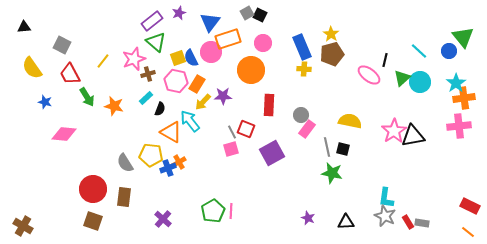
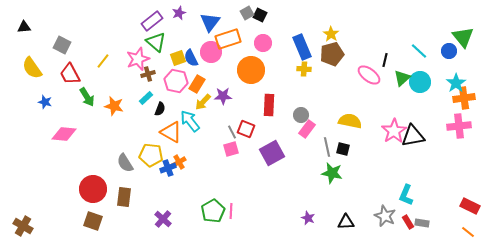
pink star at (134, 59): moved 4 px right
cyan L-shape at (386, 198): moved 20 px right, 3 px up; rotated 15 degrees clockwise
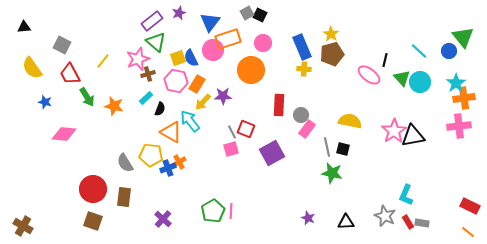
pink circle at (211, 52): moved 2 px right, 2 px up
green triangle at (402, 78): rotated 30 degrees counterclockwise
red rectangle at (269, 105): moved 10 px right
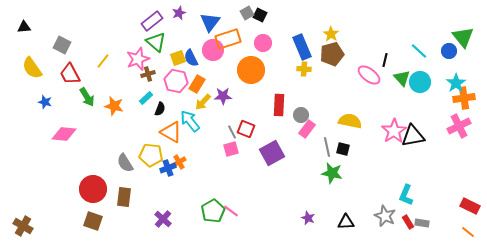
pink cross at (459, 126): rotated 20 degrees counterclockwise
pink line at (231, 211): rotated 56 degrees counterclockwise
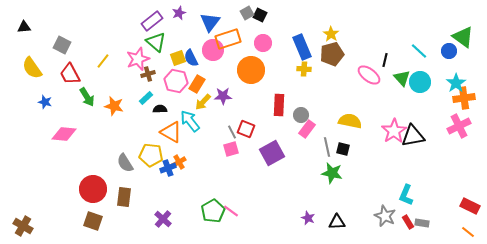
green triangle at (463, 37): rotated 15 degrees counterclockwise
black semicircle at (160, 109): rotated 112 degrees counterclockwise
black triangle at (346, 222): moved 9 px left
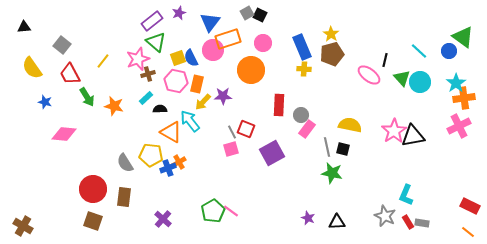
gray square at (62, 45): rotated 12 degrees clockwise
orange rectangle at (197, 84): rotated 18 degrees counterclockwise
yellow semicircle at (350, 121): moved 4 px down
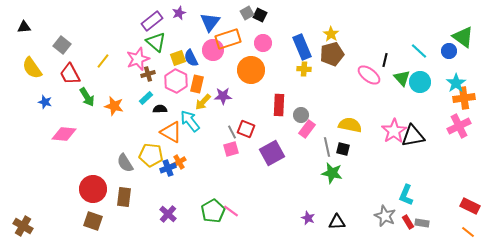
pink hexagon at (176, 81): rotated 15 degrees clockwise
purple cross at (163, 219): moved 5 px right, 5 px up
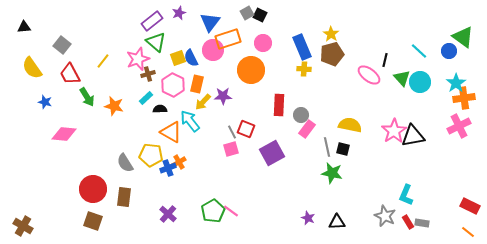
pink hexagon at (176, 81): moved 3 px left, 4 px down
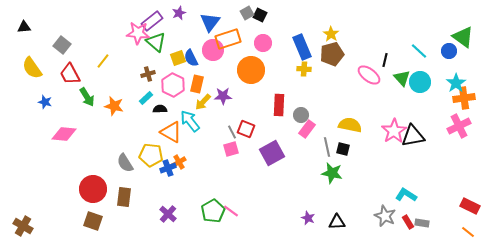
pink star at (138, 59): moved 26 px up; rotated 25 degrees clockwise
cyan L-shape at (406, 195): rotated 100 degrees clockwise
